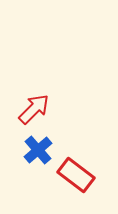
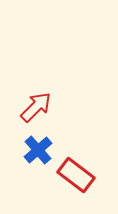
red arrow: moved 2 px right, 2 px up
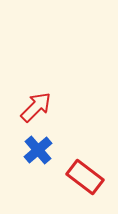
red rectangle: moved 9 px right, 2 px down
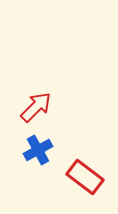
blue cross: rotated 12 degrees clockwise
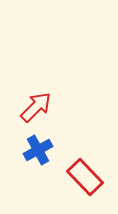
red rectangle: rotated 9 degrees clockwise
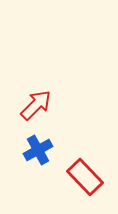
red arrow: moved 2 px up
